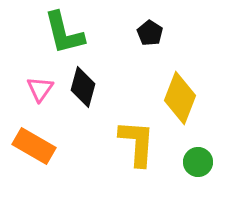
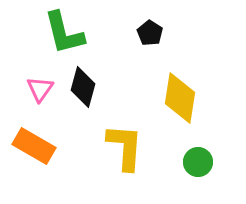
yellow diamond: rotated 12 degrees counterclockwise
yellow L-shape: moved 12 px left, 4 px down
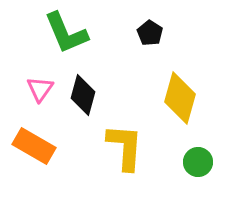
green L-shape: moved 2 px right; rotated 9 degrees counterclockwise
black diamond: moved 8 px down
yellow diamond: rotated 6 degrees clockwise
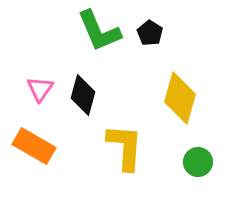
green L-shape: moved 33 px right, 2 px up
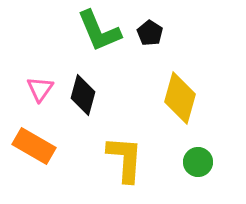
yellow L-shape: moved 12 px down
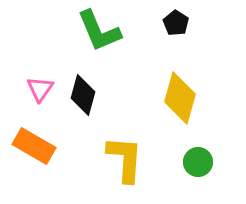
black pentagon: moved 26 px right, 10 px up
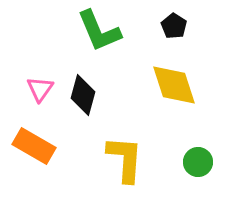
black pentagon: moved 2 px left, 3 px down
yellow diamond: moved 6 px left, 13 px up; rotated 33 degrees counterclockwise
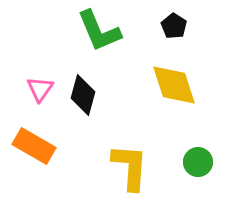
yellow L-shape: moved 5 px right, 8 px down
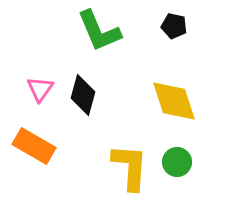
black pentagon: rotated 20 degrees counterclockwise
yellow diamond: moved 16 px down
green circle: moved 21 px left
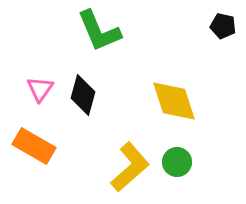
black pentagon: moved 49 px right
yellow L-shape: rotated 45 degrees clockwise
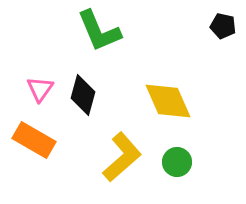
yellow diamond: moved 6 px left; rotated 6 degrees counterclockwise
orange rectangle: moved 6 px up
yellow L-shape: moved 8 px left, 10 px up
